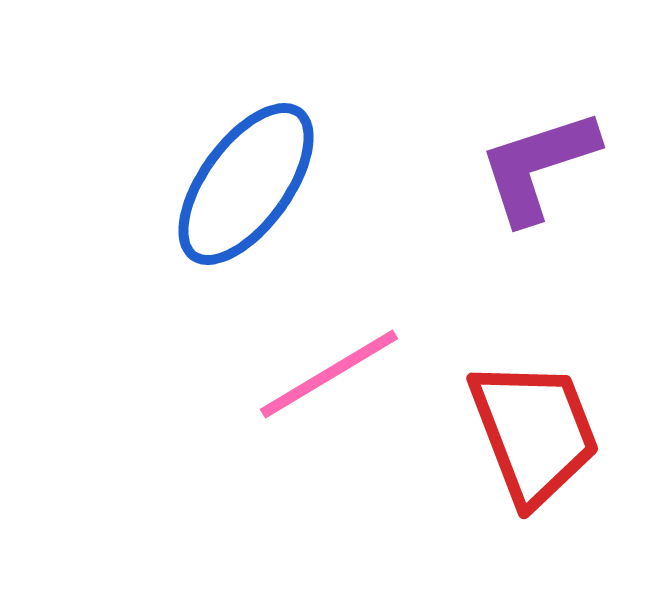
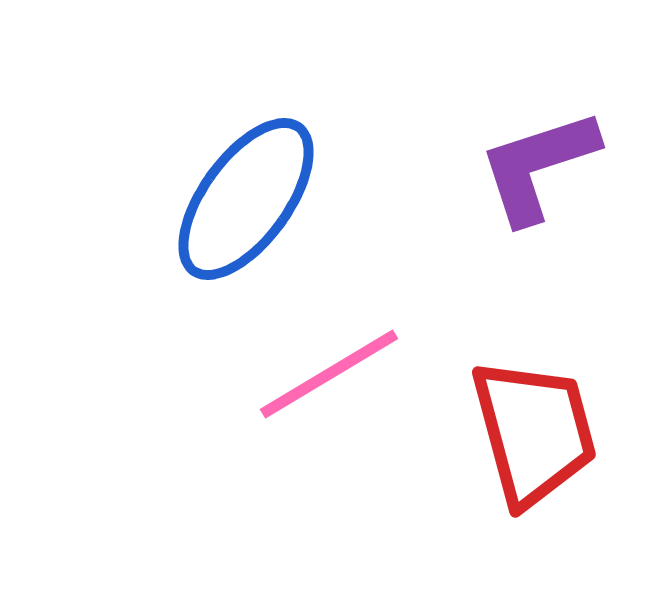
blue ellipse: moved 15 px down
red trapezoid: rotated 6 degrees clockwise
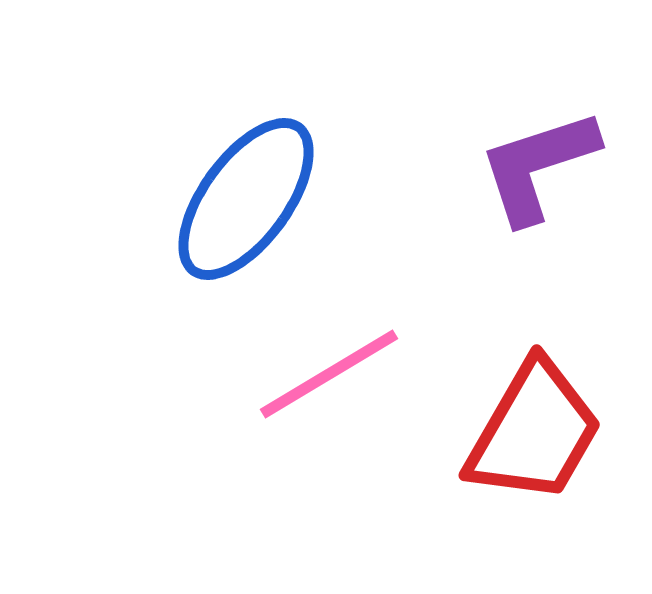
red trapezoid: rotated 45 degrees clockwise
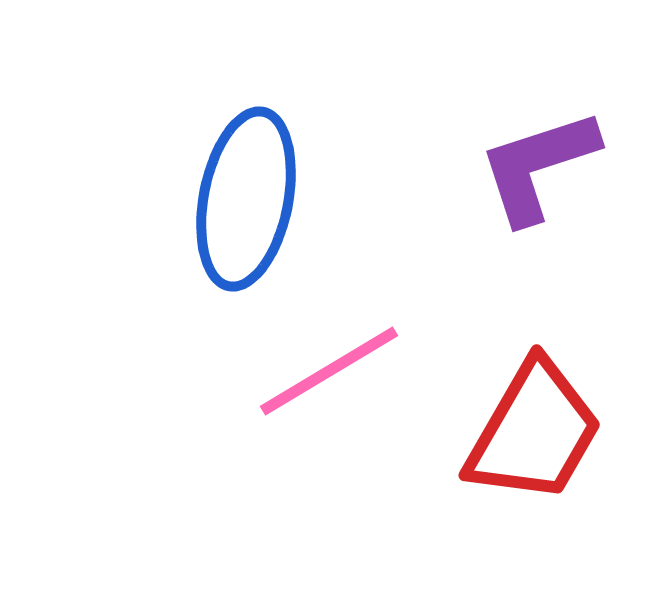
blue ellipse: rotated 25 degrees counterclockwise
pink line: moved 3 px up
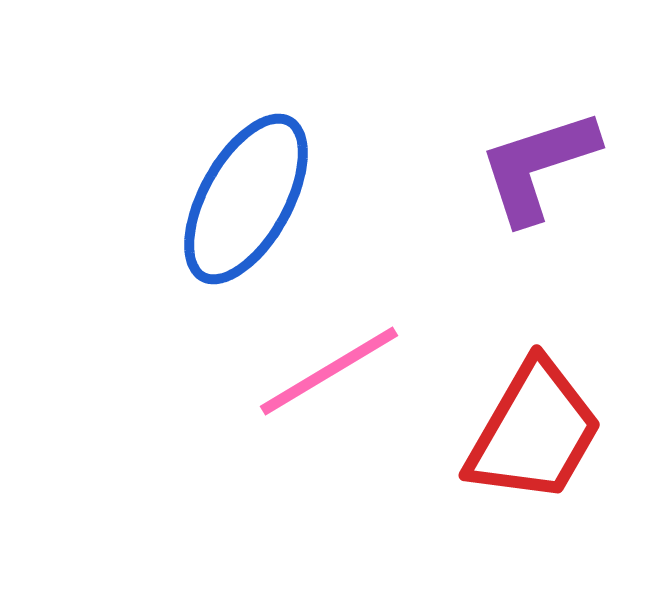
blue ellipse: rotated 18 degrees clockwise
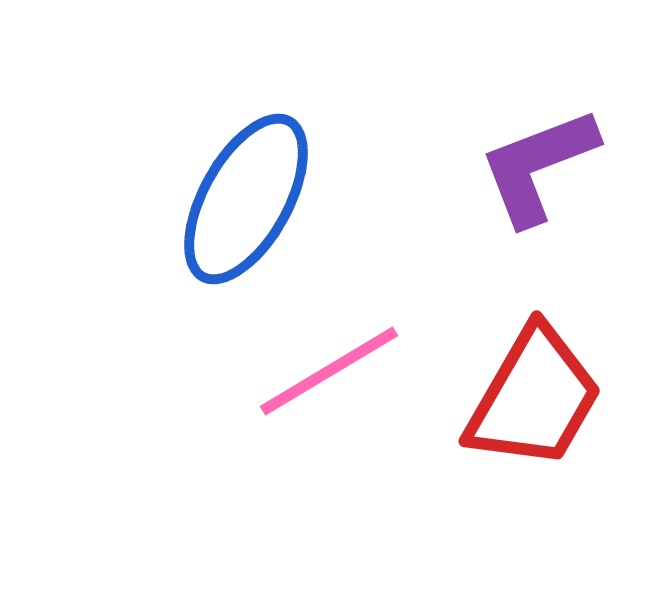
purple L-shape: rotated 3 degrees counterclockwise
red trapezoid: moved 34 px up
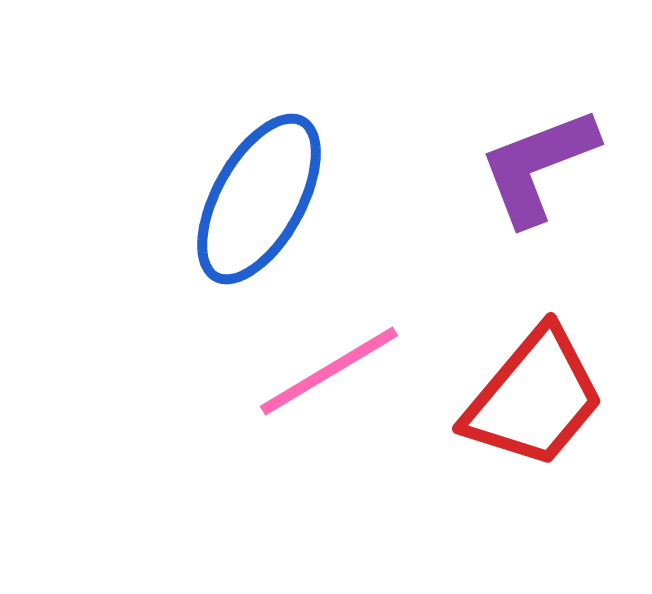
blue ellipse: moved 13 px right
red trapezoid: rotated 10 degrees clockwise
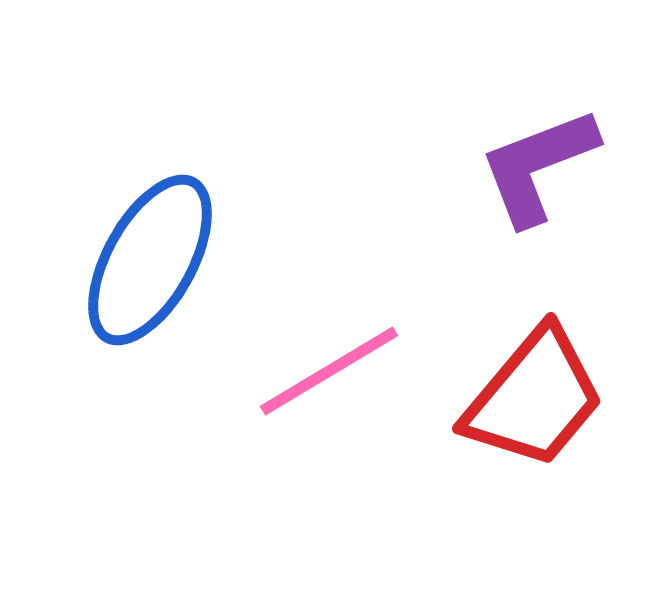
blue ellipse: moved 109 px left, 61 px down
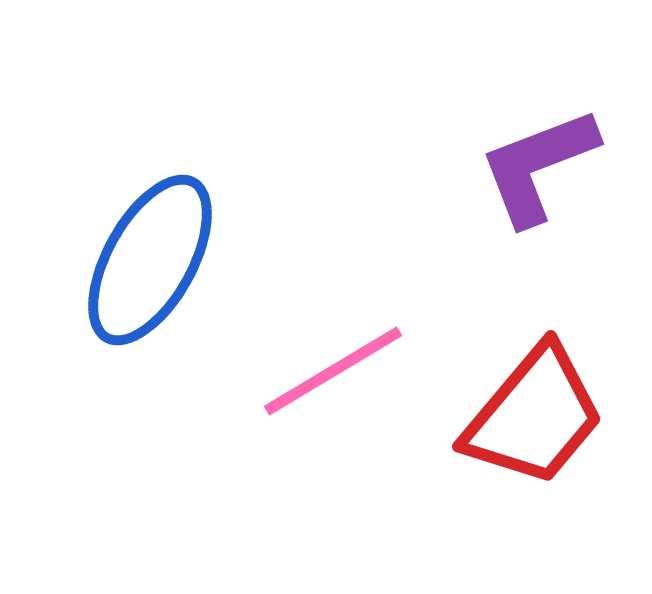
pink line: moved 4 px right
red trapezoid: moved 18 px down
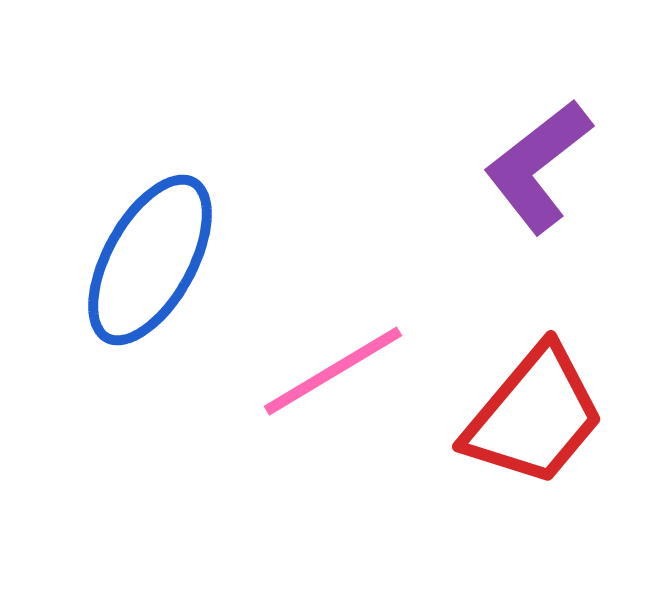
purple L-shape: rotated 17 degrees counterclockwise
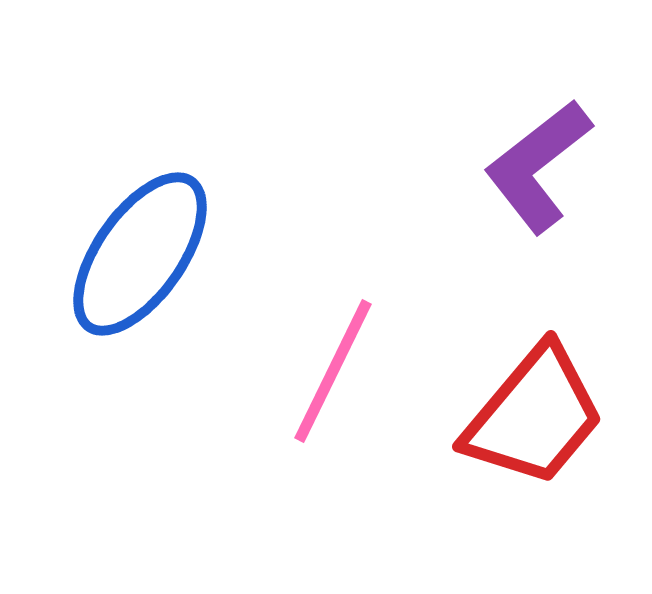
blue ellipse: moved 10 px left, 6 px up; rotated 6 degrees clockwise
pink line: rotated 33 degrees counterclockwise
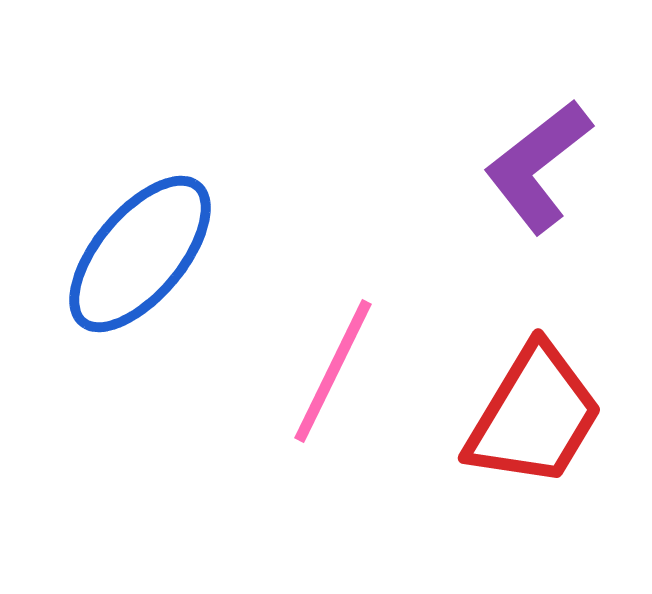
blue ellipse: rotated 5 degrees clockwise
red trapezoid: rotated 9 degrees counterclockwise
